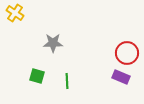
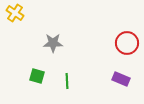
red circle: moved 10 px up
purple rectangle: moved 2 px down
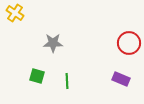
red circle: moved 2 px right
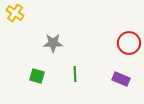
green line: moved 8 px right, 7 px up
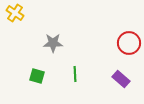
purple rectangle: rotated 18 degrees clockwise
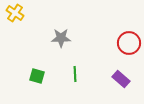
gray star: moved 8 px right, 5 px up
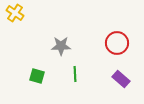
gray star: moved 8 px down
red circle: moved 12 px left
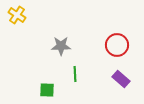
yellow cross: moved 2 px right, 2 px down
red circle: moved 2 px down
green square: moved 10 px right, 14 px down; rotated 14 degrees counterclockwise
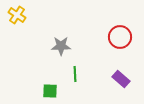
red circle: moved 3 px right, 8 px up
green square: moved 3 px right, 1 px down
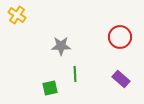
green square: moved 3 px up; rotated 14 degrees counterclockwise
